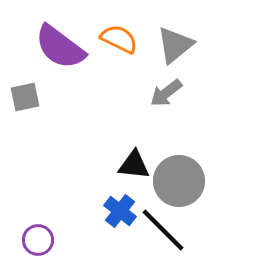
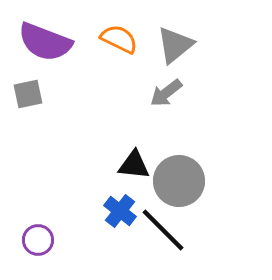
purple semicircle: moved 15 px left, 5 px up; rotated 16 degrees counterclockwise
gray square: moved 3 px right, 3 px up
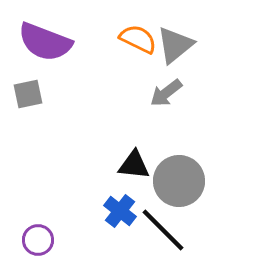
orange semicircle: moved 19 px right
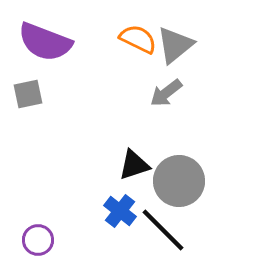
black triangle: rotated 24 degrees counterclockwise
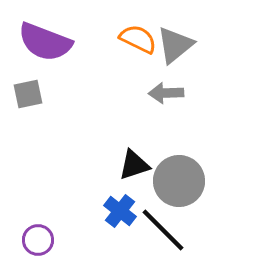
gray arrow: rotated 36 degrees clockwise
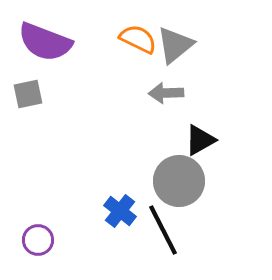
black triangle: moved 66 px right, 25 px up; rotated 12 degrees counterclockwise
black line: rotated 18 degrees clockwise
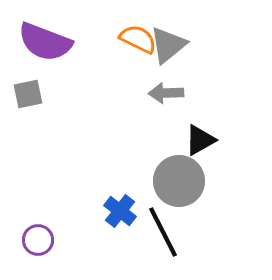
gray triangle: moved 7 px left
black line: moved 2 px down
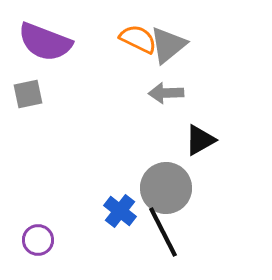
gray circle: moved 13 px left, 7 px down
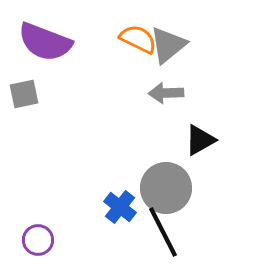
gray square: moved 4 px left
blue cross: moved 4 px up
